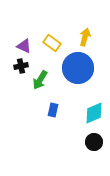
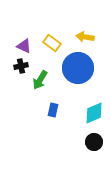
yellow arrow: rotated 96 degrees counterclockwise
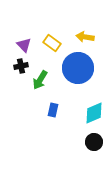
purple triangle: moved 1 px up; rotated 21 degrees clockwise
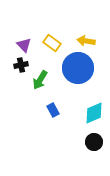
yellow arrow: moved 1 px right, 4 px down
black cross: moved 1 px up
blue rectangle: rotated 40 degrees counterclockwise
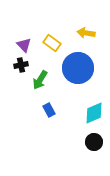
yellow arrow: moved 8 px up
blue rectangle: moved 4 px left
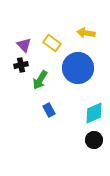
black circle: moved 2 px up
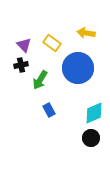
black circle: moved 3 px left, 2 px up
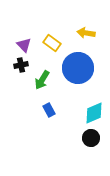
green arrow: moved 2 px right
